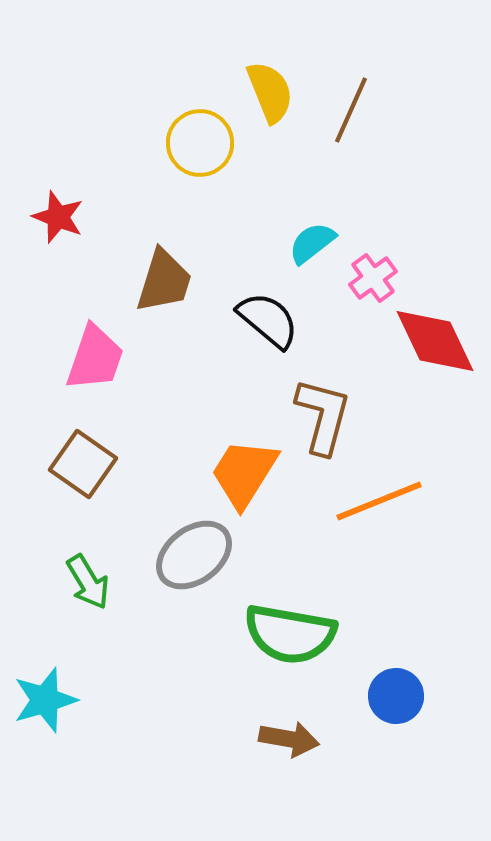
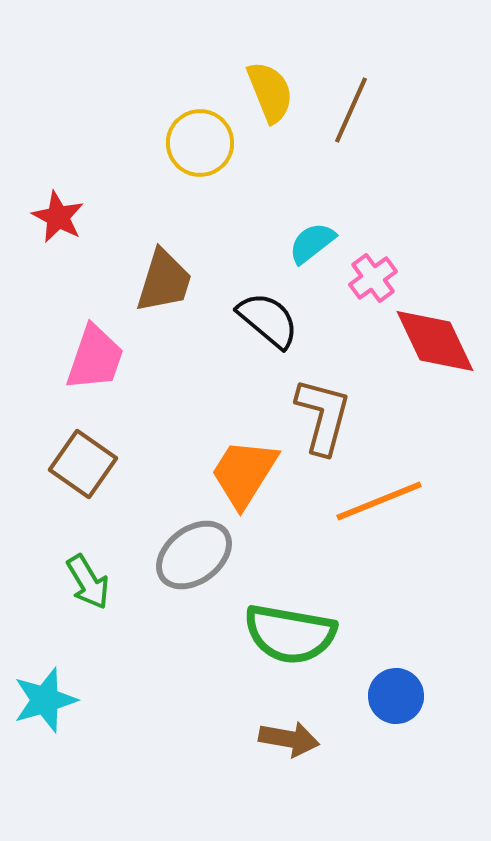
red star: rotated 6 degrees clockwise
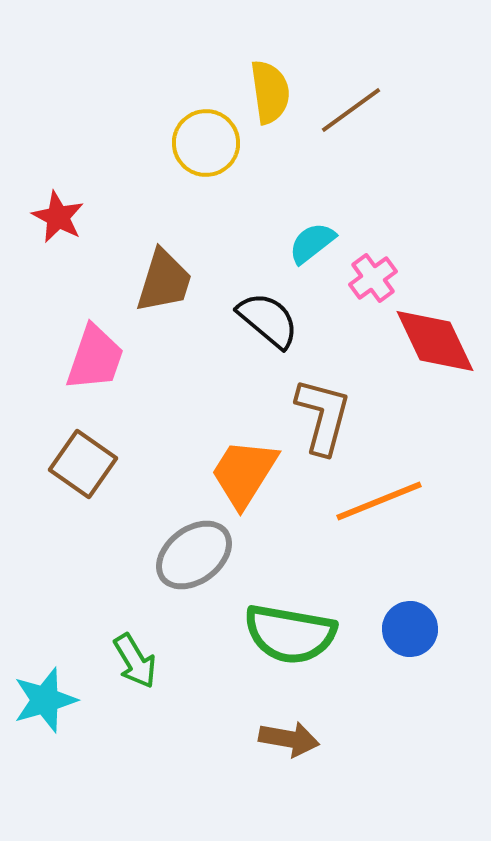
yellow semicircle: rotated 14 degrees clockwise
brown line: rotated 30 degrees clockwise
yellow circle: moved 6 px right
green arrow: moved 47 px right, 79 px down
blue circle: moved 14 px right, 67 px up
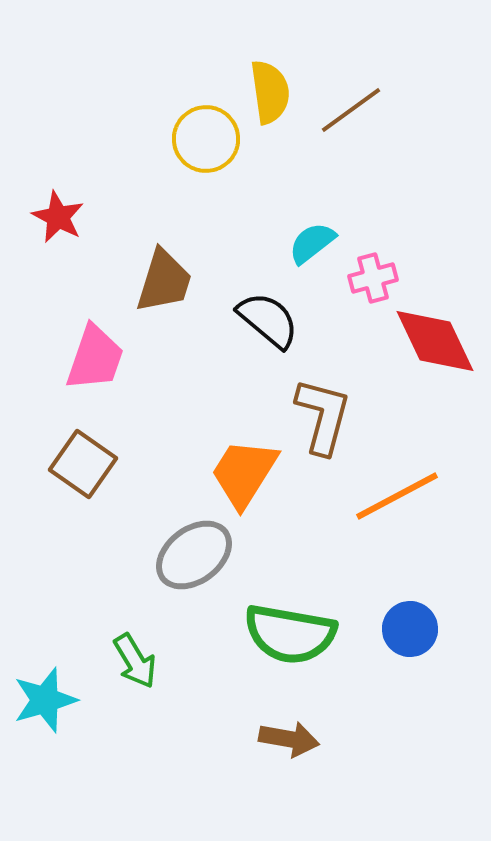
yellow circle: moved 4 px up
pink cross: rotated 21 degrees clockwise
orange line: moved 18 px right, 5 px up; rotated 6 degrees counterclockwise
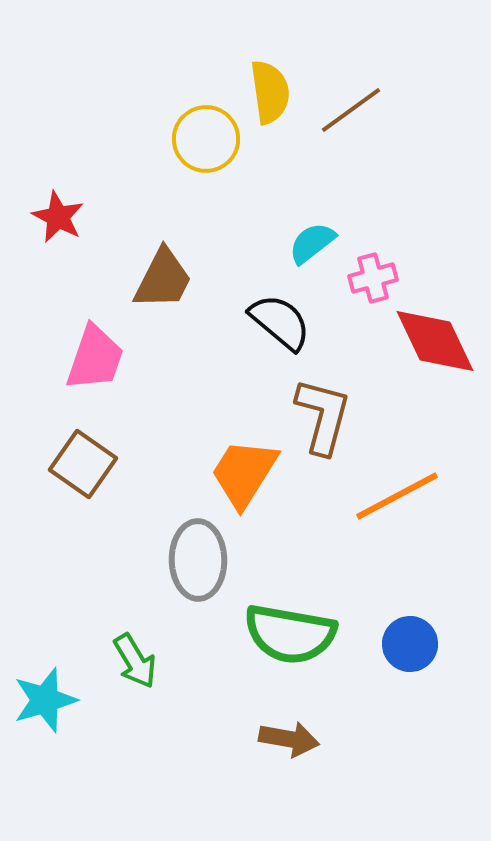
brown trapezoid: moved 1 px left, 2 px up; rotated 10 degrees clockwise
black semicircle: moved 12 px right, 2 px down
gray ellipse: moved 4 px right, 5 px down; rotated 54 degrees counterclockwise
blue circle: moved 15 px down
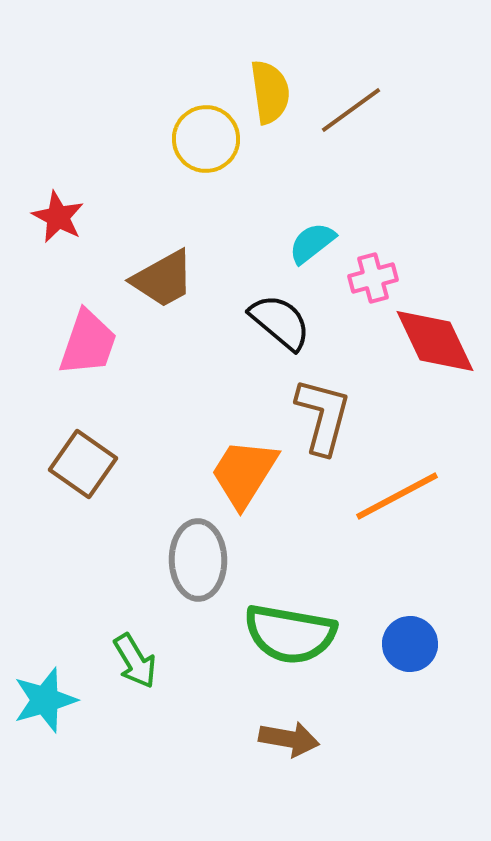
brown trapezoid: rotated 34 degrees clockwise
pink trapezoid: moved 7 px left, 15 px up
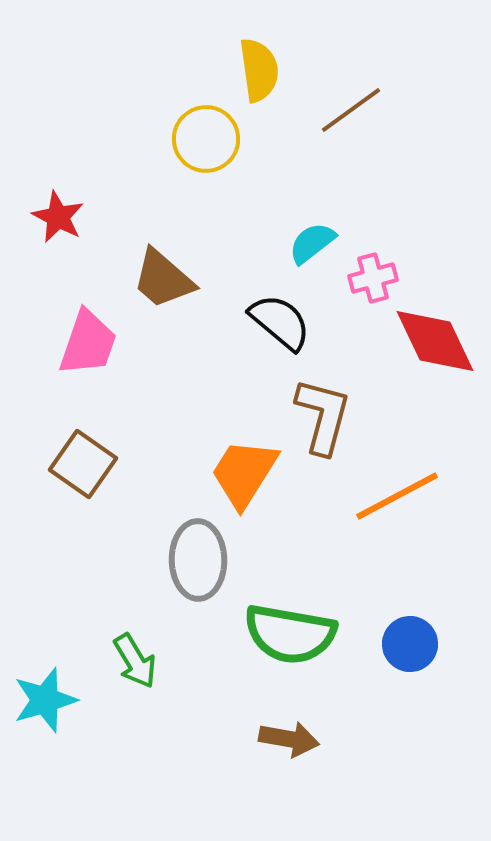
yellow semicircle: moved 11 px left, 22 px up
brown trapezoid: rotated 70 degrees clockwise
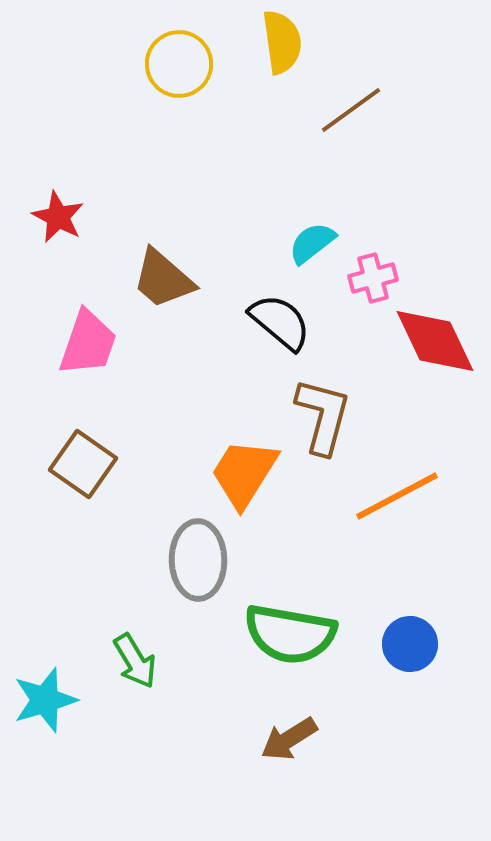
yellow semicircle: moved 23 px right, 28 px up
yellow circle: moved 27 px left, 75 px up
brown arrow: rotated 138 degrees clockwise
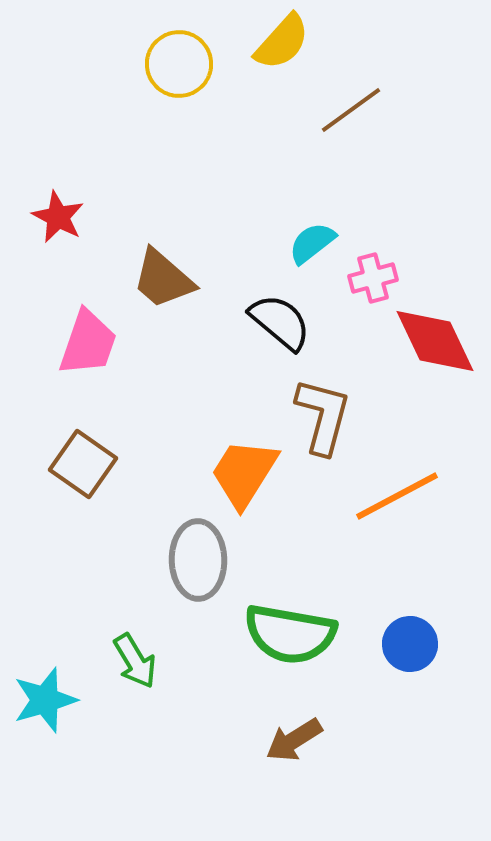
yellow semicircle: rotated 50 degrees clockwise
brown arrow: moved 5 px right, 1 px down
